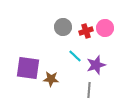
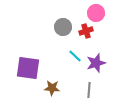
pink circle: moved 9 px left, 15 px up
purple star: moved 2 px up
brown star: moved 1 px right, 9 px down
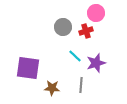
gray line: moved 8 px left, 5 px up
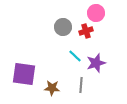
purple square: moved 4 px left, 6 px down
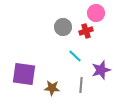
purple star: moved 5 px right, 7 px down
